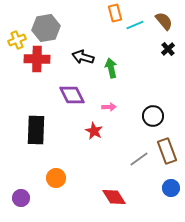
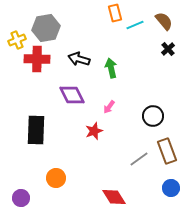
black arrow: moved 4 px left, 2 px down
pink arrow: rotated 128 degrees clockwise
red star: rotated 24 degrees clockwise
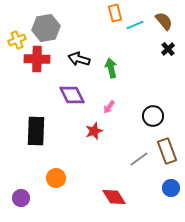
black rectangle: moved 1 px down
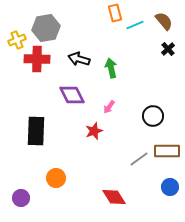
brown rectangle: rotated 70 degrees counterclockwise
blue circle: moved 1 px left, 1 px up
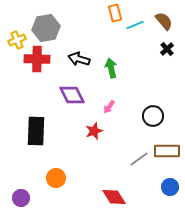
black cross: moved 1 px left
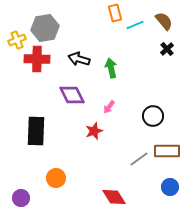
gray hexagon: moved 1 px left
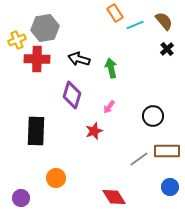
orange rectangle: rotated 18 degrees counterclockwise
purple diamond: rotated 44 degrees clockwise
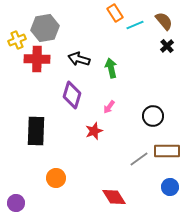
black cross: moved 3 px up
purple circle: moved 5 px left, 5 px down
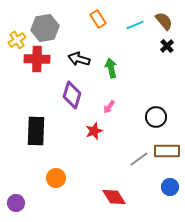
orange rectangle: moved 17 px left, 6 px down
yellow cross: rotated 12 degrees counterclockwise
black circle: moved 3 px right, 1 px down
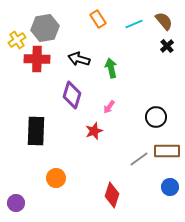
cyan line: moved 1 px left, 1 px up
red diamond: moved 2 px left, 2 px up; rotated 50 degrees clockwise
